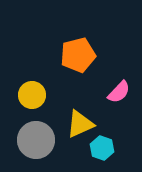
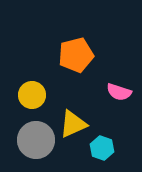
orange pentagon: moved 2 px left
pink semicircle: rotated 65 degrees clockwise
yellow triangle: moved 7 px left
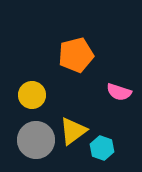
yellow triangle: moved 7 px down; rotated 12 degrees counterclockwise
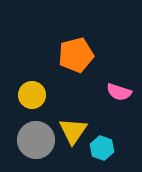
yellow triangle: rotated 20 degrees counterclockwise
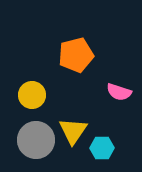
cyan hexagon: rotated 20 degrees counterclockwise
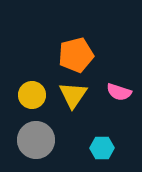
yellow triangle: moved 36 px up
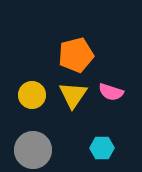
pink semicircle: moved 8 px left
gray circle: moved 3 px left, 10 px down
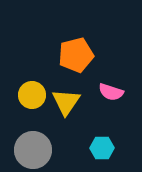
yellow triangle: moved 7 px left, 7 px down
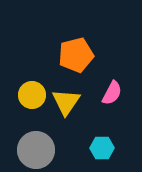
pink semicircle: moved 1 px right, 1 px down; rotated 80 degrees counterclockwise
gray circle: moved 3 px right
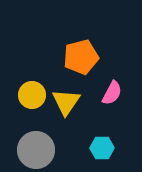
orange pentagon: moved 5 px right, 2 px down
